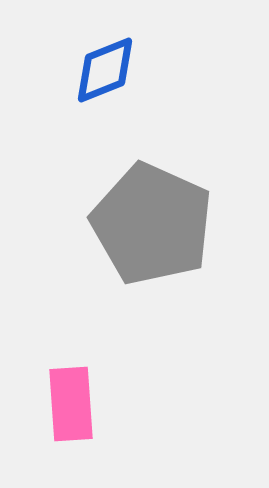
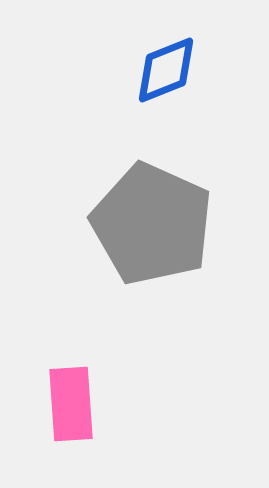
blue diamond: moved 61 px right
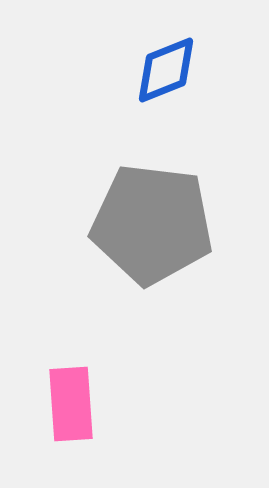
gray pentagon: rotated 17 degrees counterclockwise
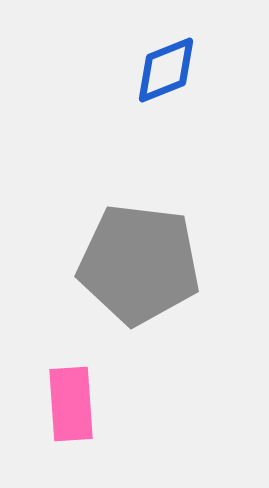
gray pentagon: moved 13 px left, 40 px down
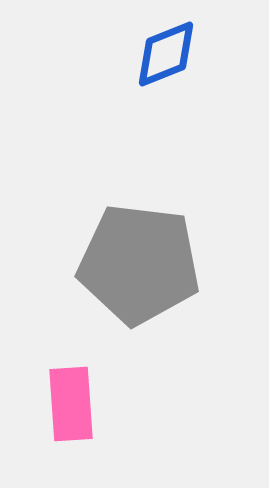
blue diamond: moved 16 px up
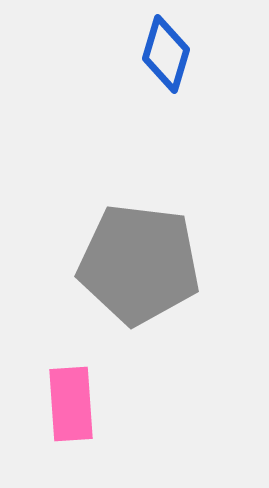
blue diamond: rotated 52 degrees counterclockwise
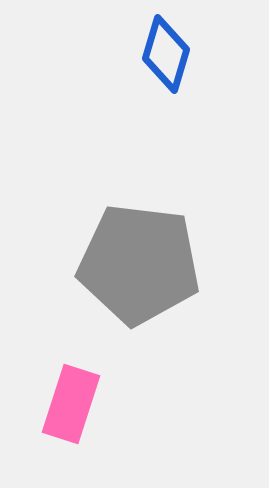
pink rectangle: rotated 22 degrees clockwise
